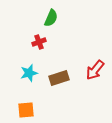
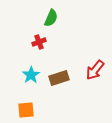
cyan star: moved 2 px right, 2 px down; rotated 18 degrees counterclockwise
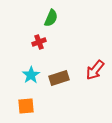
orange square: moved 4 px up
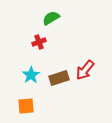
green semicircle: rotated 144 degrees counterclockwise
red arrow: moved 10 px left
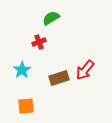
cyan star: moved 9 px left, 5 px up
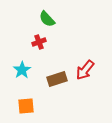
green semicircle: moved 4 px left, 1 px down; rotated 102 degrees counterclockwise
brown rectangle: moved 2 px left, 1 px down
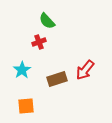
green semicircle: moved 2 px down
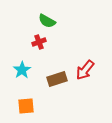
green semicircle: rotated 18 degrees counterclockwise
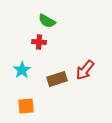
red cross: rotated 24 degrees clockwise
